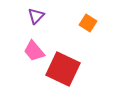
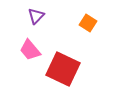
pink trapezoid: moved 4 px left, 1 px up
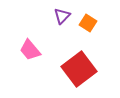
purple triangle: moved 26 px right
red square: moved 16 px right; rotated 28 degrees clockwise
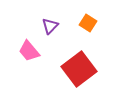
purple triangle: moved 12 px left, 10 px down
pink trapezoid: moved 1 px left, 1 px down
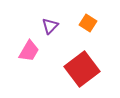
pink trapezoid: rotated 110 degrees counterclockwise
red square: moved 3 px right
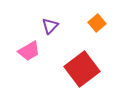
orange square: moved 9 px right; rotated 18 degrees clockwise
pink trapezoid: rotated 30 degrees clockwise
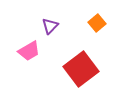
red square: moved 1 px left
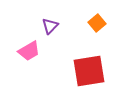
red square: moved 8 px right, 2 px down; rotated 28 degrees clockwise
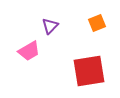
orange square: rotated 18 degrees clockwise
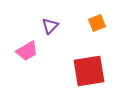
pink trapezoid: moved 2 px left
